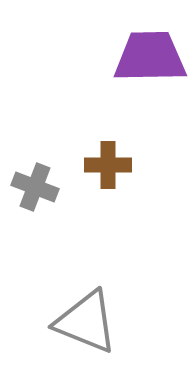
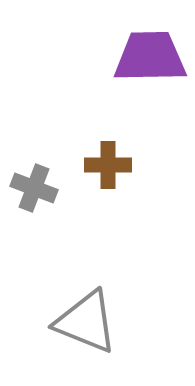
gray cross: moved 1 px left, 1 px down
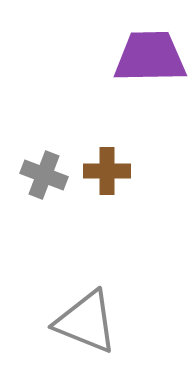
brown cross: moved 1 px left, 6 px down
gray cross: moved 10 px right, 13 px up
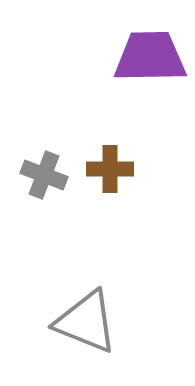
brown cross: moved 3 px right, 2 px up
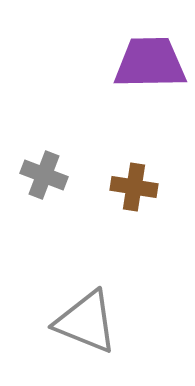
purple trapezoid: moved 6 px down
brown cross: moved 24 px right, 18 px down; rotated 9 degrees clockwise
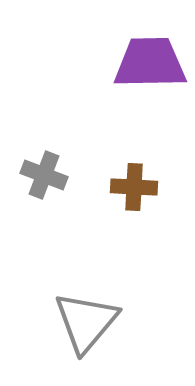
brown cross: rotated 6 degrees counterclockwise
gray triangle: rotated 48 degrees clockwise
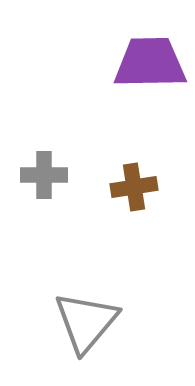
gray cross: rotated 21 degrees counterclockwise
brown cross: rotated 12 degrees counterclockwise
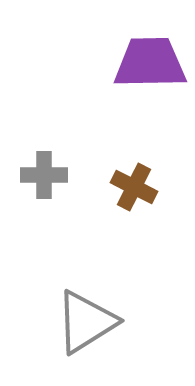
brown cross: rotated 36 degrees clockwise
gray triangle: rotated 18 degrees clockwise
